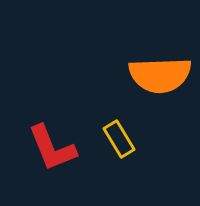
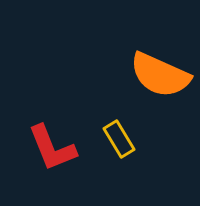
orange semicircle: rotated 26 degrees clockwise
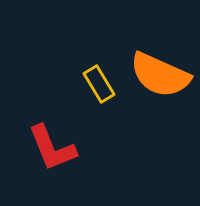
yellow rectangle: moved 20 px left, 55 px up
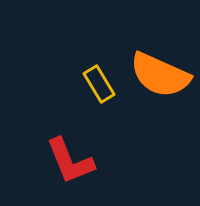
red L-shape: moved 18 px right, 13 px down
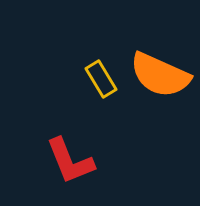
yellow rectangle: moved 2 px right, 5 px up
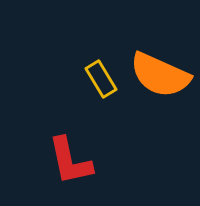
red L-shape: rotated 10 degrees clockwise
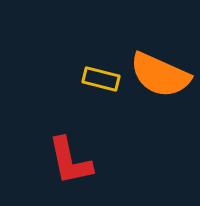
yellow rectangle: rotated 45 degrees counterclockwise
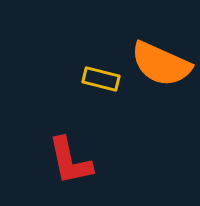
orange semicircle: moved 1 px right, 11 px up
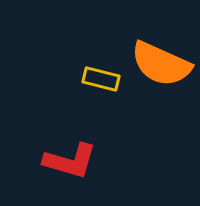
red L-shape: rotated 62 degrees counterclockwise
